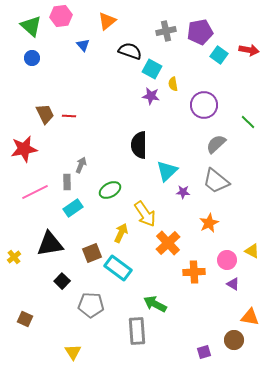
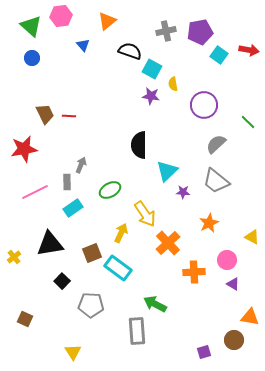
yellow triangle at (252, 251): moved 14 px up
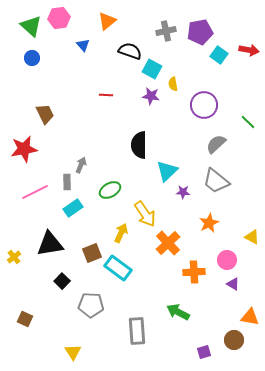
pink hexagon at (61, 16): moved 2 px left, 2 px down
red line at (69, 116): moved 37 px right, 21 px up
green arrow at (155, 304): moved 23 px right, 8 px down
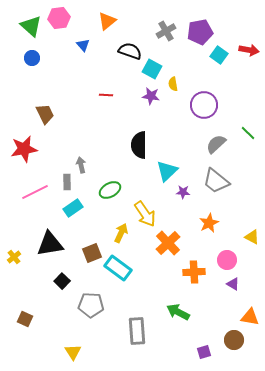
gray cross at (166, 31): rotated 18 degrees counterclockwise
green line at (248, 122): moved 11 px down
gray arrow at (81, 165): rotated 35 degrees counterclockwise
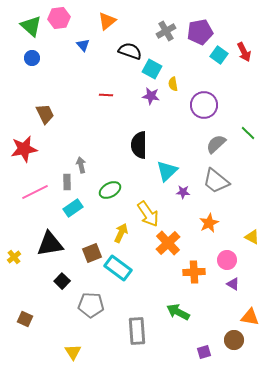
red arrow at (249, 50): moved 5 px left, 2 px down; rotated 54 degrees clockwise
yellow arrow at (145, 214): moved 3 px right
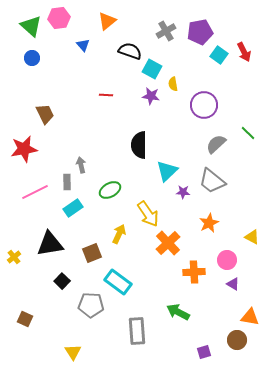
gray trapezoid at (216, 181): moved 4 px left
yellow arrow at (121, 233): moved 2 px left, 1 px down
cyan rectangle at (118, 268): moved 14 px down
brown circle at (234, 340): moved 3 px right
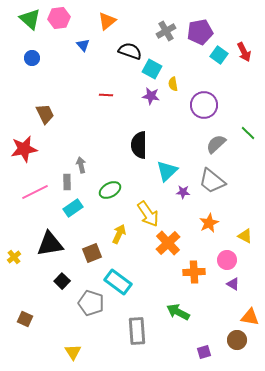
green triangle at (31, 26): moved 1 px left, 7 px up
yellow triangle at (252, 237): moved 7 px left, 1 px up
gray pentagon at (91, 305): moved 2 px up; rotated 15 degrees clockwise
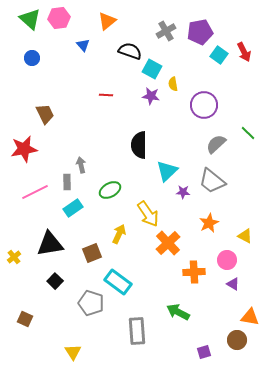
black square at (62, 281): moved 7 px left
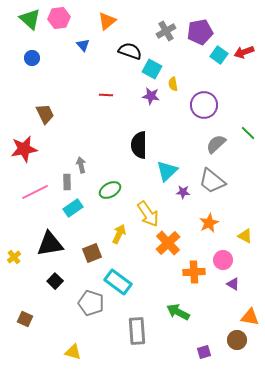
red arrow at (244, 52): rotated 96 degrees clockwise
pink circle at (227, 260): moved 4 px left
yellow triangle at (73, 352): rotated 42 degrees counterclockwise
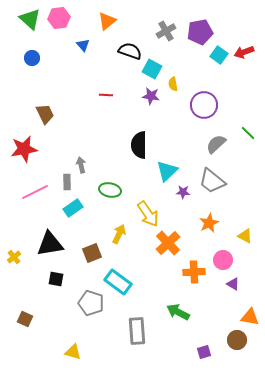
green ellipse at (110, 190): rotated 40 degrees clockwise
black square at (55, 281): moved 1 px right, 2 px up; rotated 35 degrees counterclockwise
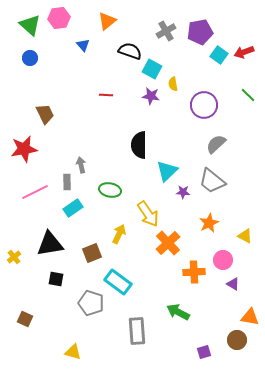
green triangle at (30, 19): moved 6 px down
blue circle at (32, 58): moved 2 px left
green line at (248, 133): moved 38 px up
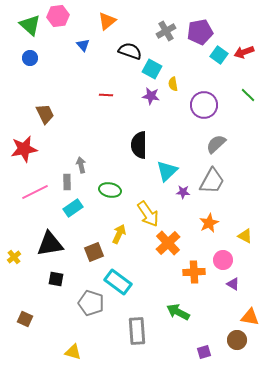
pink hexagon at (59, 18): moved 1 px left, 2 px up
gray trapezoid at (212, 181): rotated 100 degrees counterclockwise
brown square at (92, 253): moved 2 px right, 1 px up
